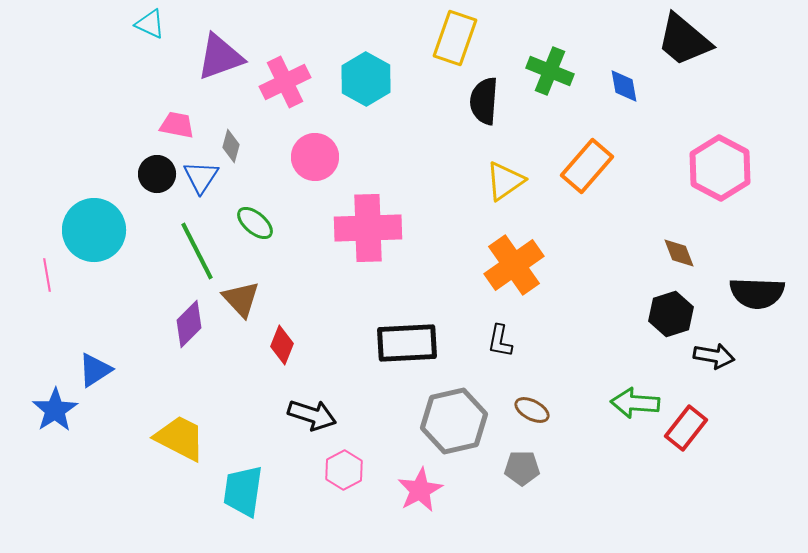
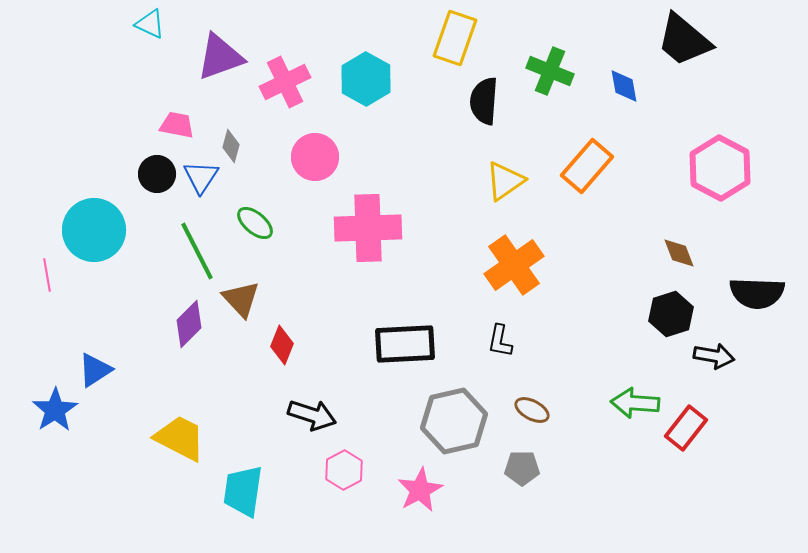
black rectangle at (407, 343): moved 2 px left, 1 px down
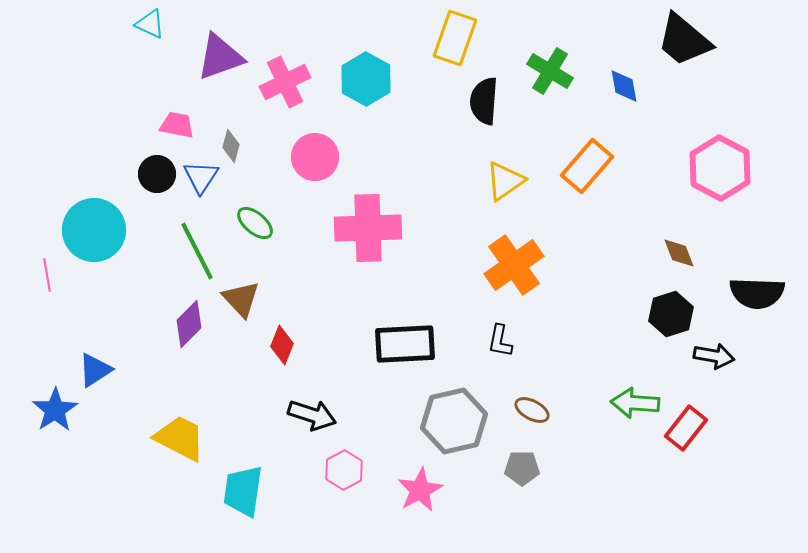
green cross at (550, 71): rotated 9 degrees clockwise
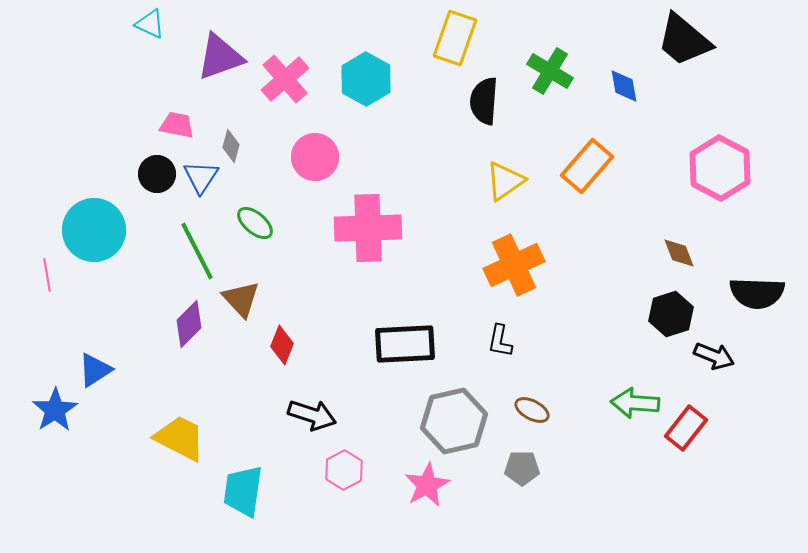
pink cross at (285, 82): moved 3 px up; rotated 15 degrees counterclockwise
orange cross at (514, 265): rotated 10 degrees clockwise
black arrow at (714, 356): rotated 12 degrees clockwise
pink star at (420, 490): moved 7 px right, 5 px up
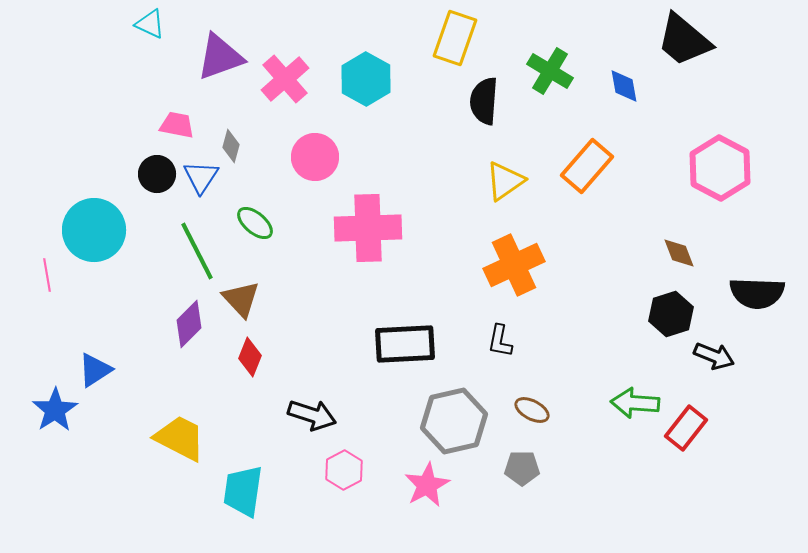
red diamond at (282, 345): moved 32 px left, 12 px down
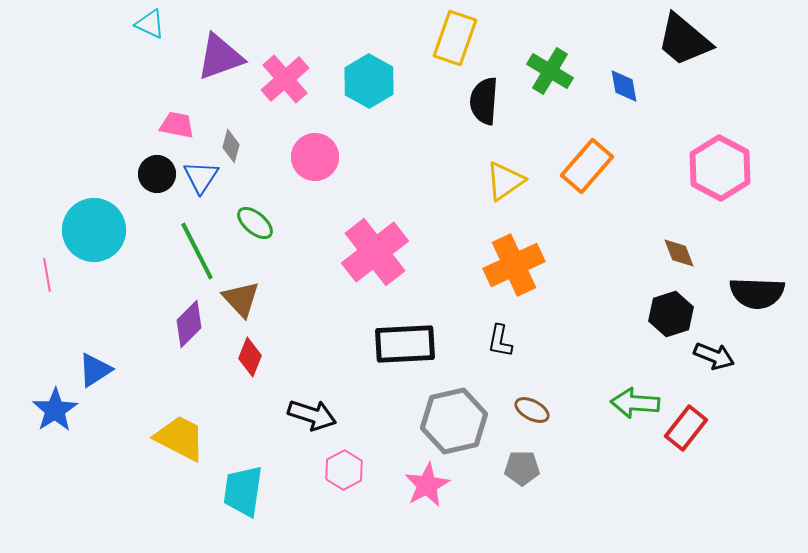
cyan hexagon at (366, 79): moved 3 px right, 2 px down
pink cross at (368, 228): moved 7 px right, 24 px down; rotated 36 degrees counterclockwise
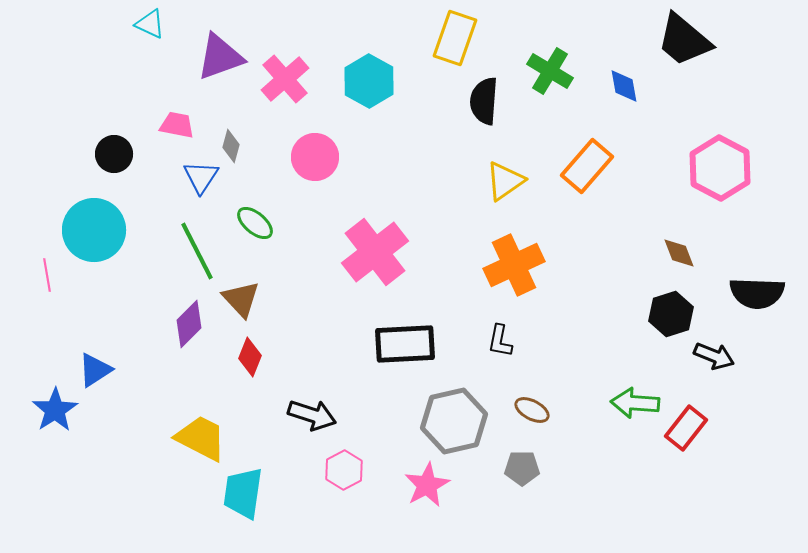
black circle at (157, 174): moved 43 px left, 20 px up
yellow trapezoid at (180, 438): moved 21 px right
cyan trapezoid at (243, 491): moved 2 px down
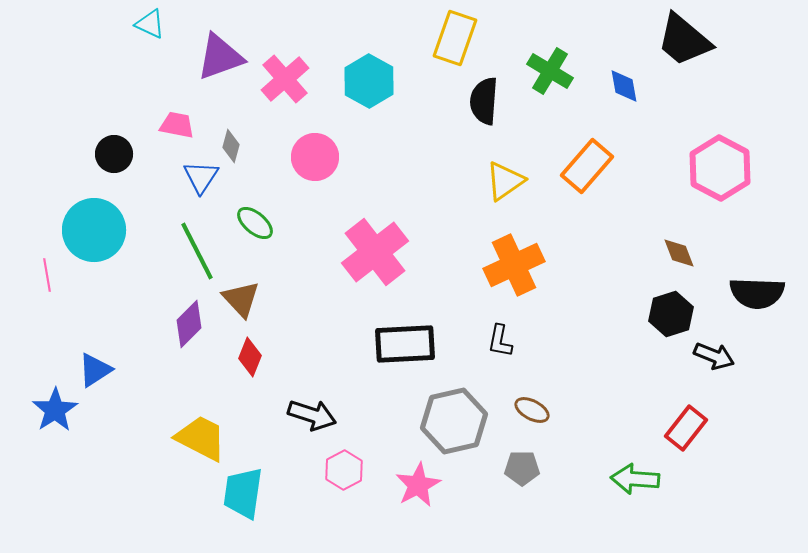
green arrow at (635, 403): moved 76 px down
pink star at (427, 485): moved 9 px left
